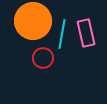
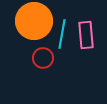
orange circle: moved 1 px right
pink rectangle: moved 2 px down; rotated 8 degrees clockwise
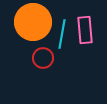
orange circle: moved 1 px left, 1 px down
pink rectangle: moved 1 px left, 5 px up
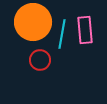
red circle: moved 3 px left, 2 px down
